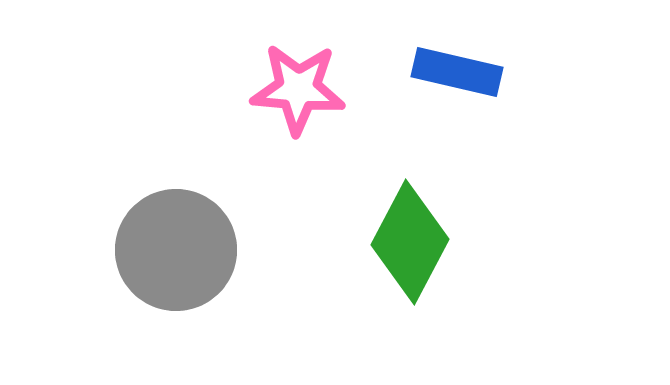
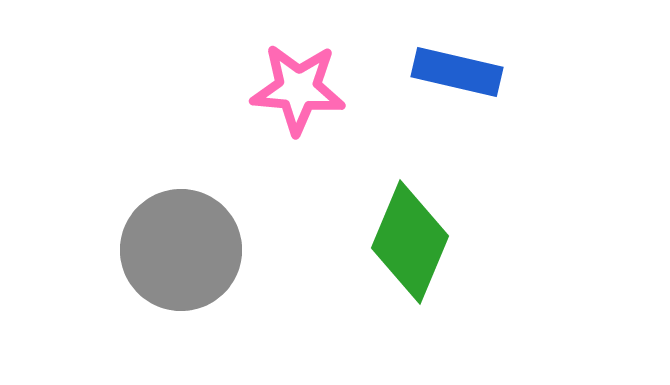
green diamond: rotated 5 degrees counterclockwise
gray circle: moved 5 px right
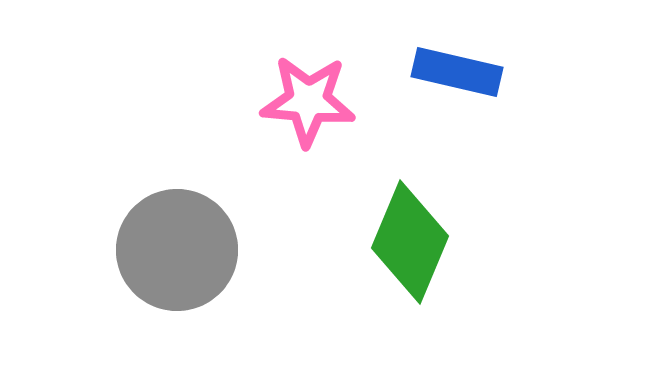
pink star: moved 10 px right, 12 px down
gray circle: moved 4 px left
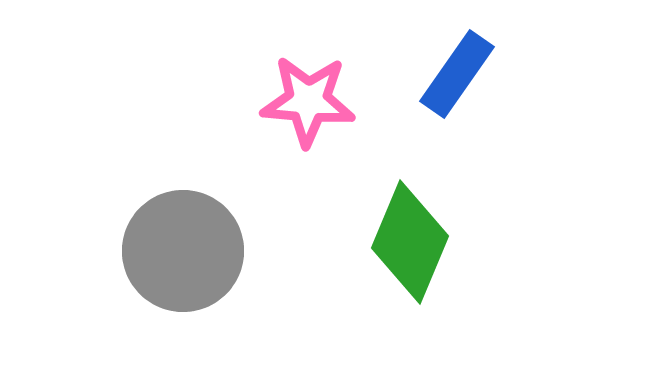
blue rectangle: moved 2 px down; rotated 68 degrees counterclockwise
gray circle: moved 6 px right, 1 px down
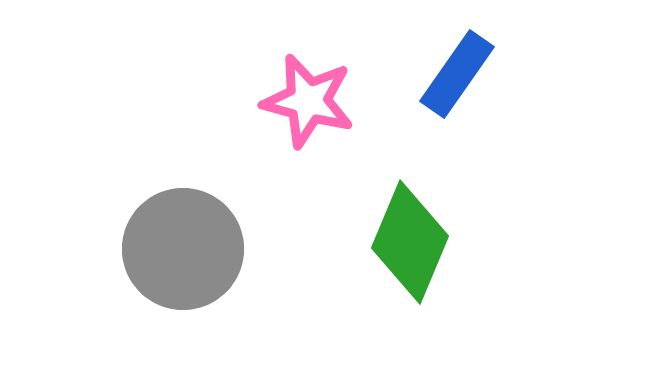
pink star: rotated 10 degrees clockwise
gray circle: moved 2 px up
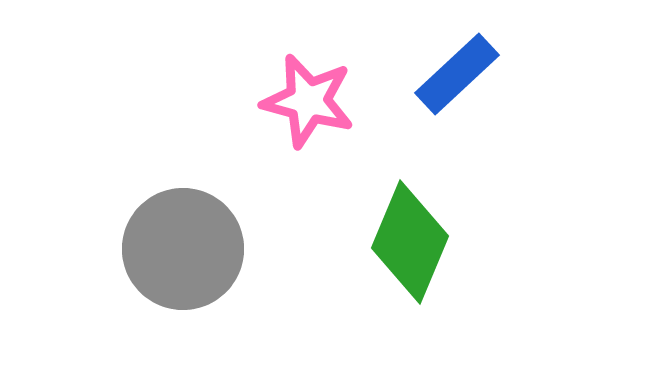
blue rectangle: rotated 12 degrees clockwise
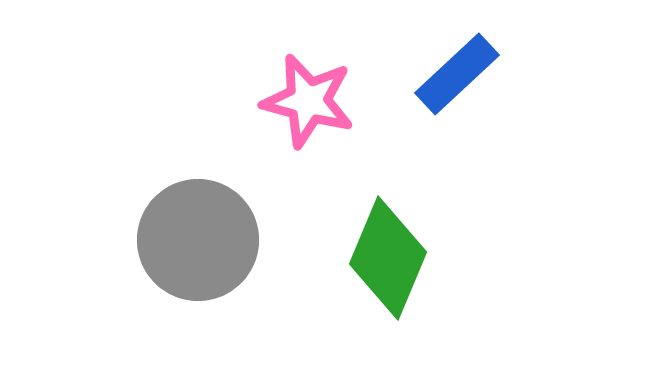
green diamond: moved 22 px left, 16 px down
gray circle: moved 15 px right, 9 px up
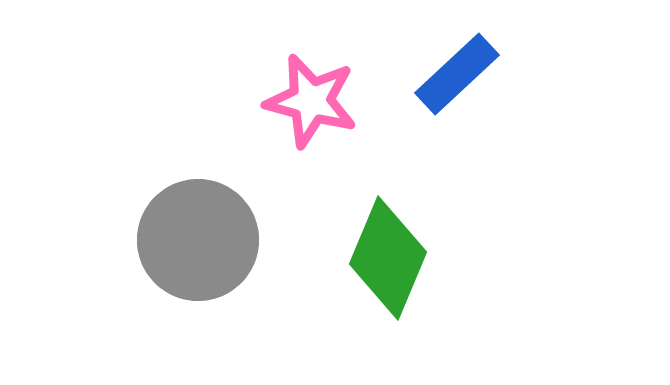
pink star: moved 3 px right
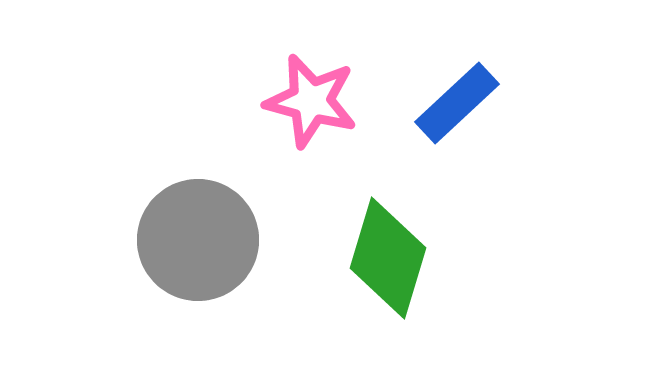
blue rectangle: moved 29 px down
green diamond: rotated 6 degrees counterclockwise
